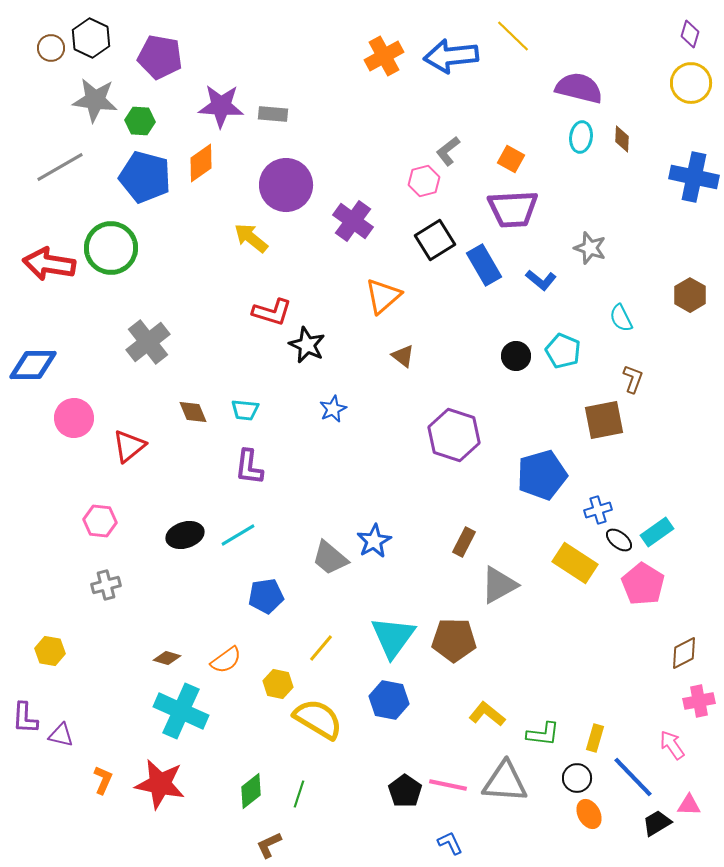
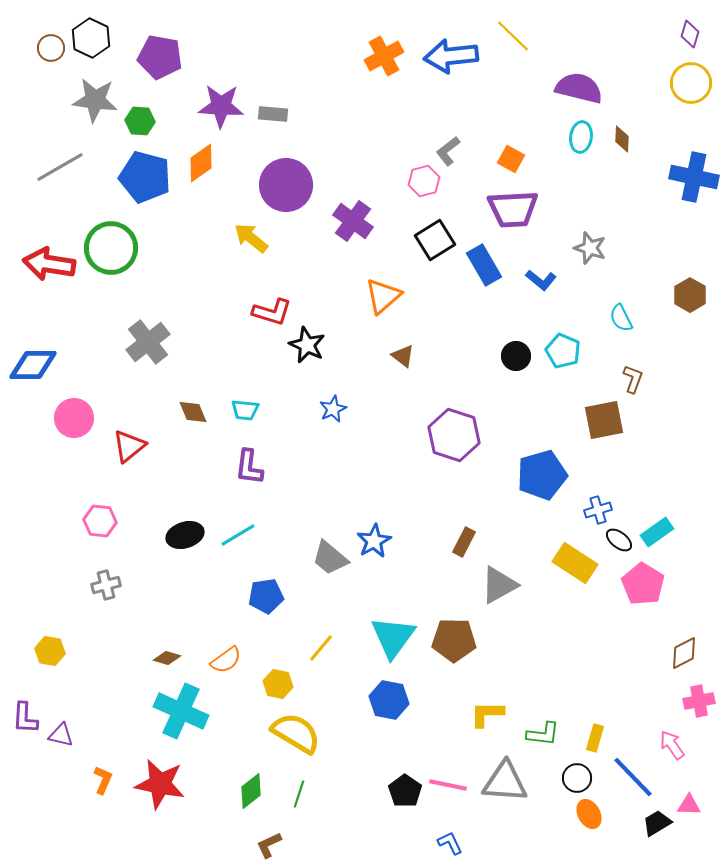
yellow L-shape at (487, 714): rotated 39 degrees counterclockwise
yellow semicircle at (318, 719): moved 22 px left, 14 px down
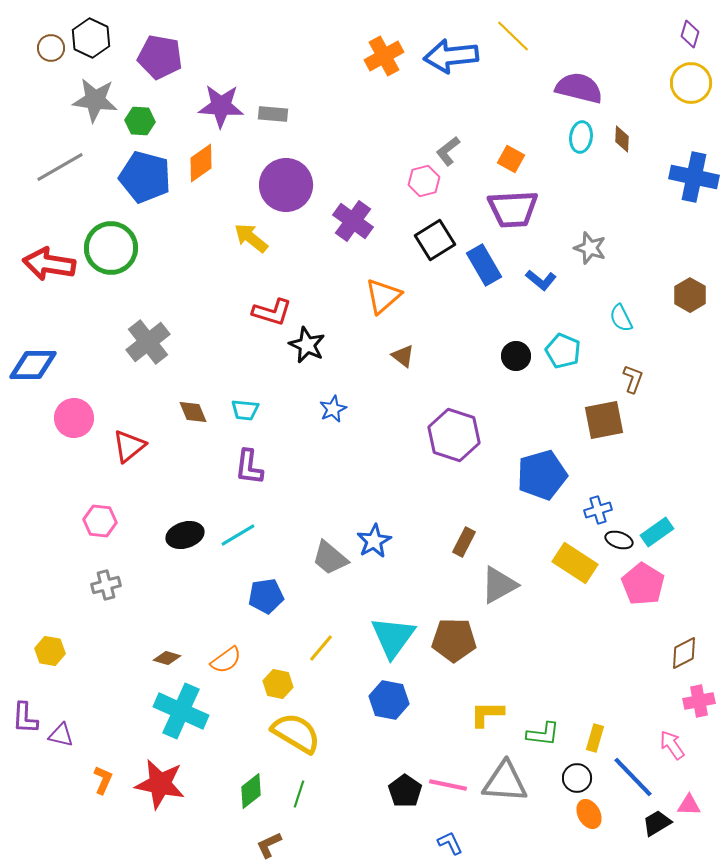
black ellipse at (619, 540): rotated 20 degrees counterclockwise
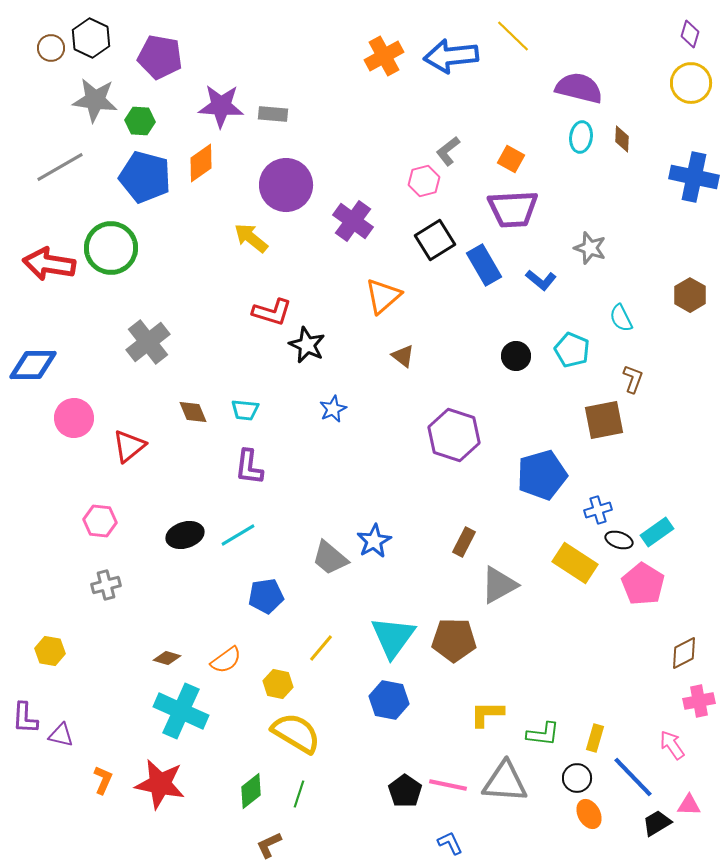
cyan pentagon at (563, 351): moved 9 px right, 1 px up
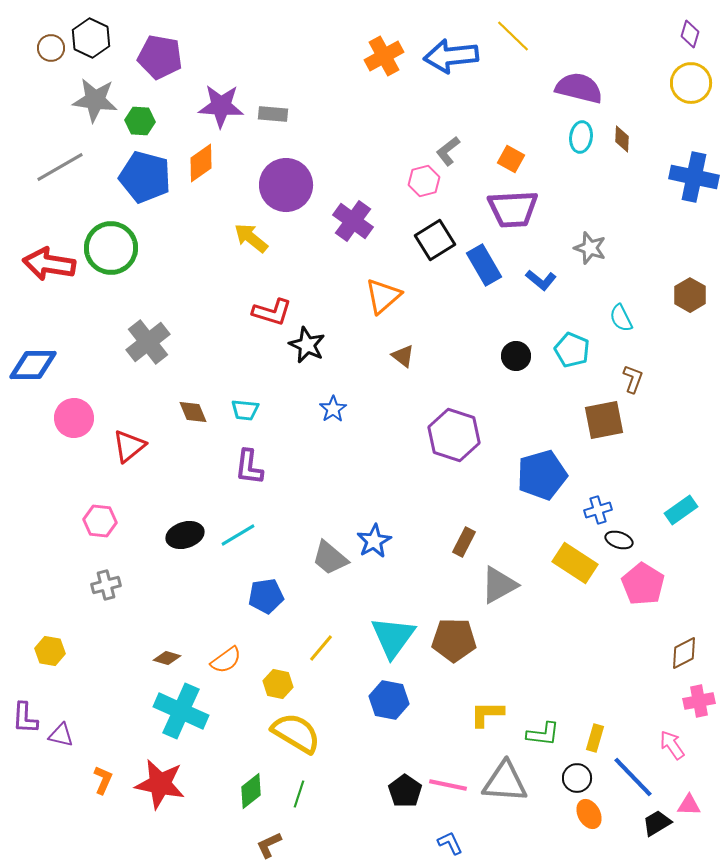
blue star at (333, 409): rotated 8 degrees counterclockwise
cyan rectangle at (657, 532): moved 24 px right, 22 px up
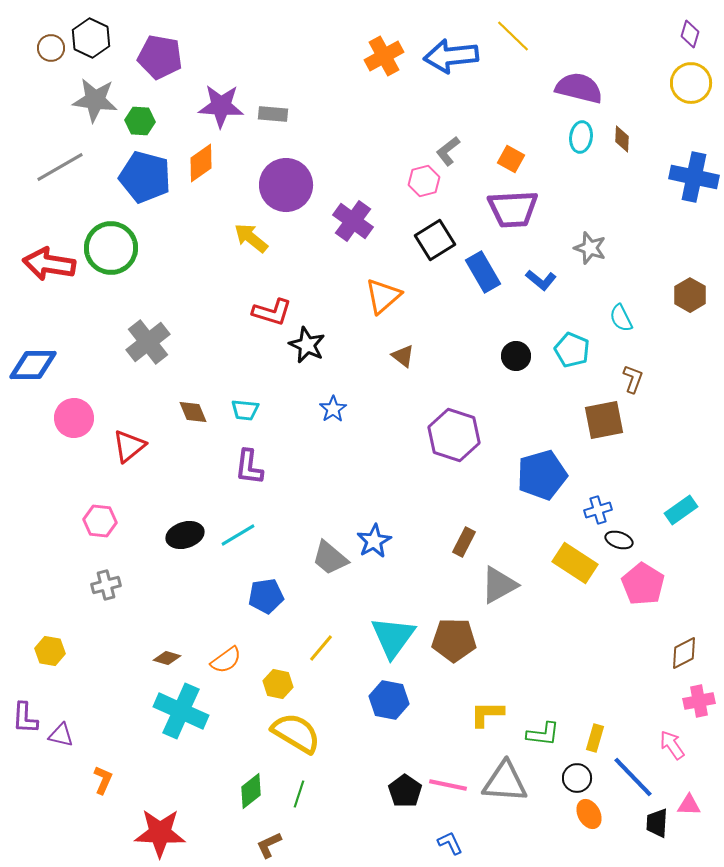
blue rectangle at (484, 265): moved 1 px left, 7 px down
red star at (160, 784): moved 49 px down; rotated 9 degrees counterclockwise
black trapezoid at (657, 823): rotated 56 degrees counterclockwise
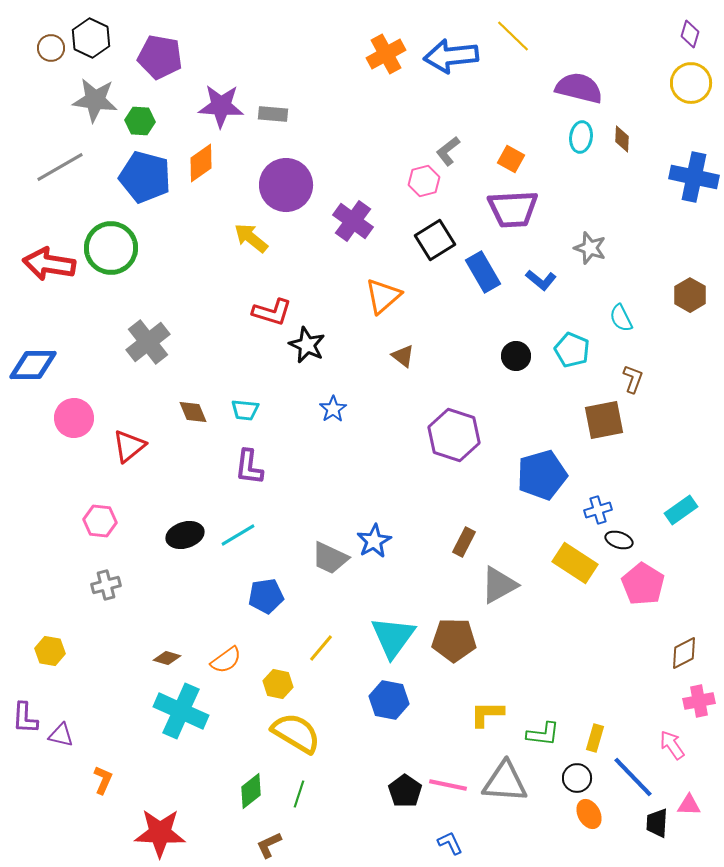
orange cross at (384, 56): moved 2 px right, 2 px up
gray trapezoid at (330, 558): rotated 15 degrees counterclockwise
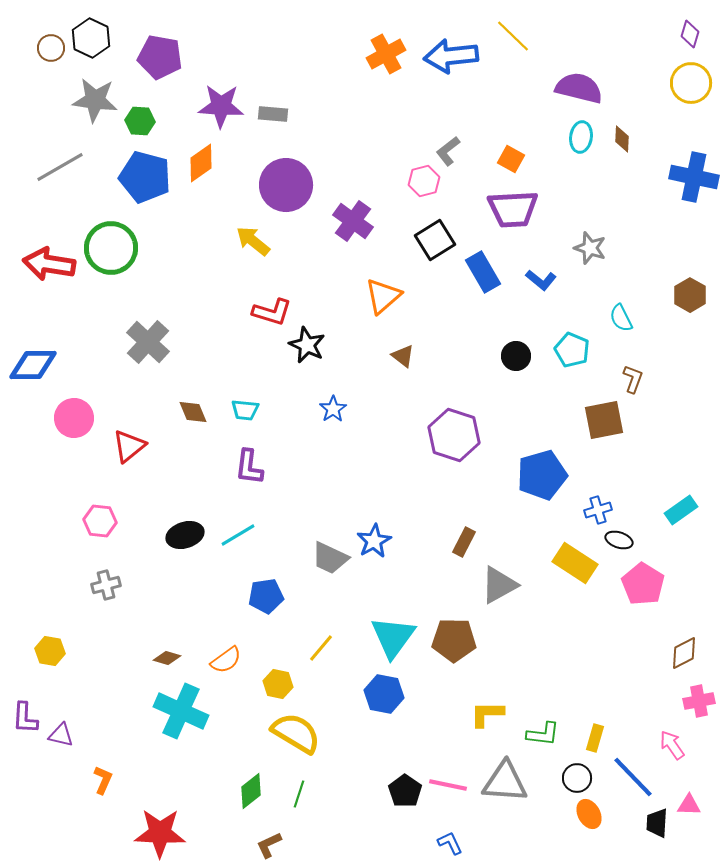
yellow arrow at (251, 238): moved 2 px right, 3 px down
gray cross at (148, 342): rotated 9 degrees counterclockwise
blue hexagon at (389, 700): moved 5 px left, 6 px up
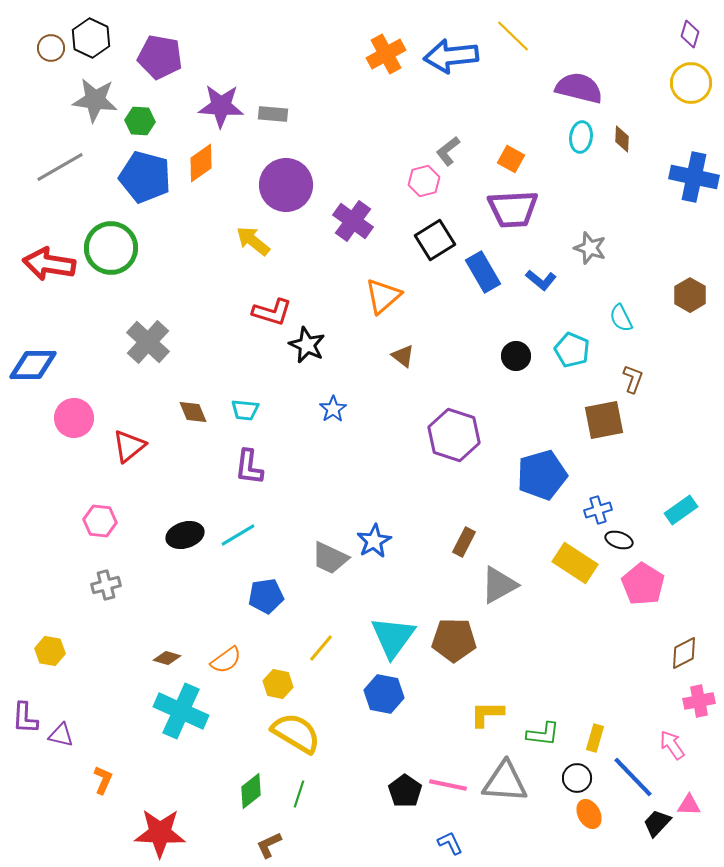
black trapezoid at (657, 823): rotated 40 degrees clockwise
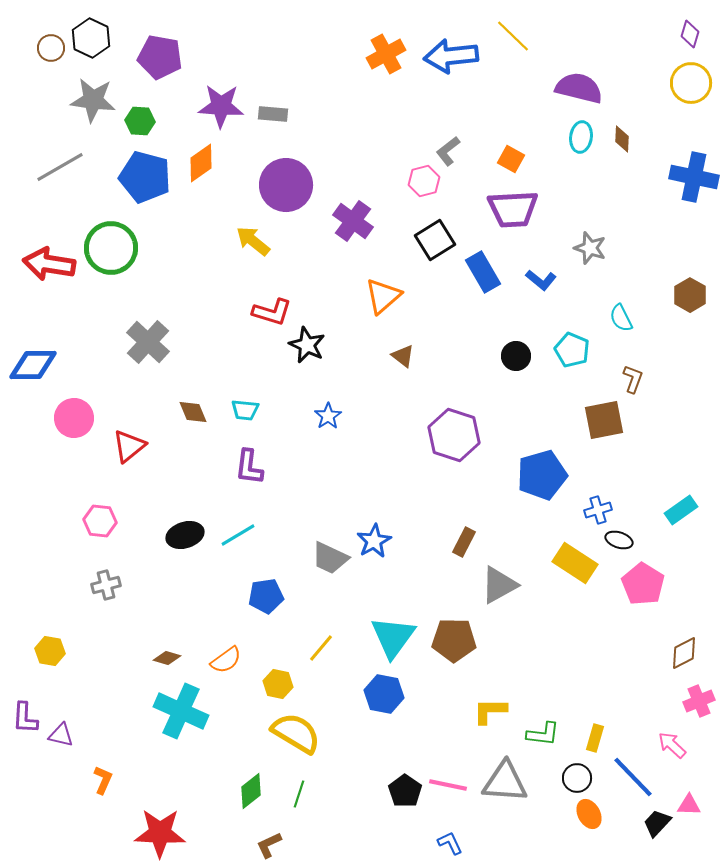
gray star at (95, 100): moved 2 px left
blue star at (333, 409): moved 5 px left, 7 px down
pink cross at (699, 701): rotated 12 degrees counterclockwise
yellow L-shape at (487, 714): moved 3 px right, 3 px up
pink arrow at (672, 745): rotated 12 degrees counterclockwise
